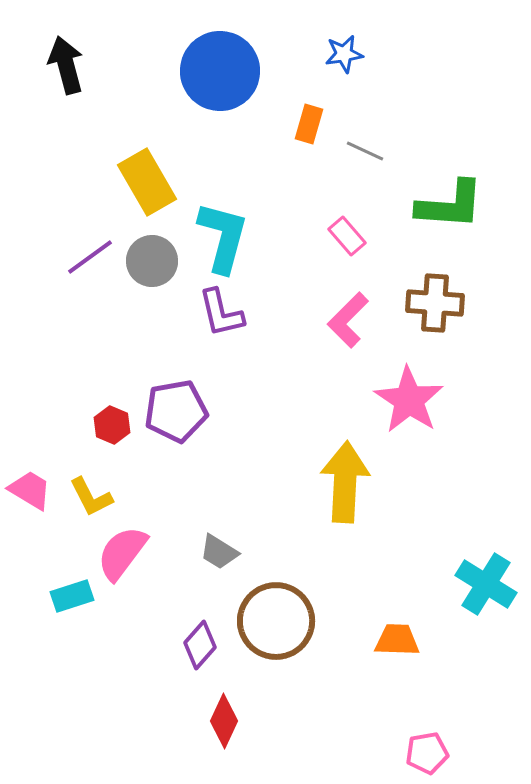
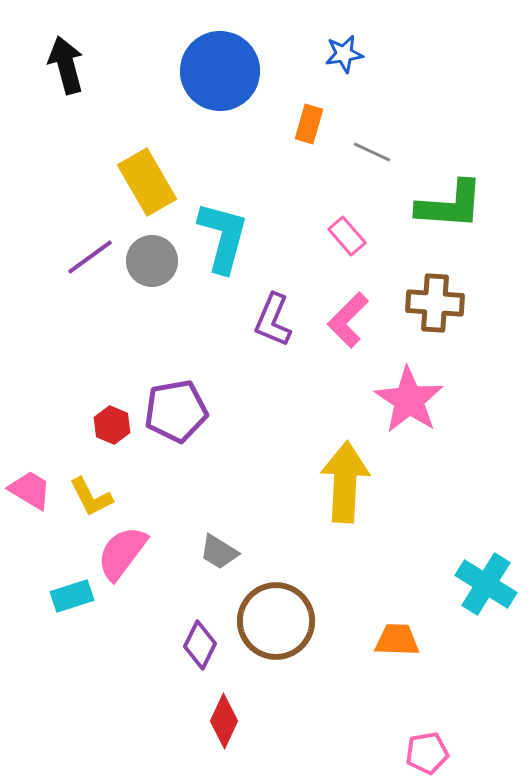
gray line: moved 7 px right, 1 px down
purple L-shape: moved 52 px right, 7 px down; rotated 36 degrees clockwise
purple diamond: rotated 15 degrees counterclockwise
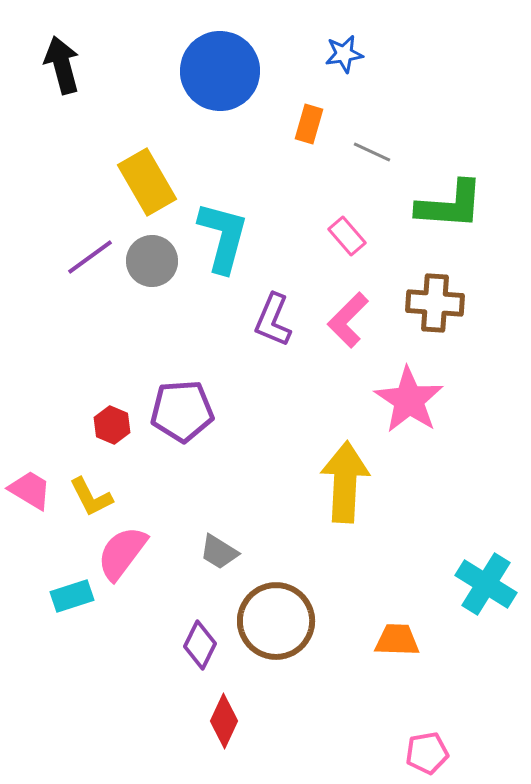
black arrow: moved 4 px left
purple pentagon: moved 6 px right; rotated 6 degrees clockwise
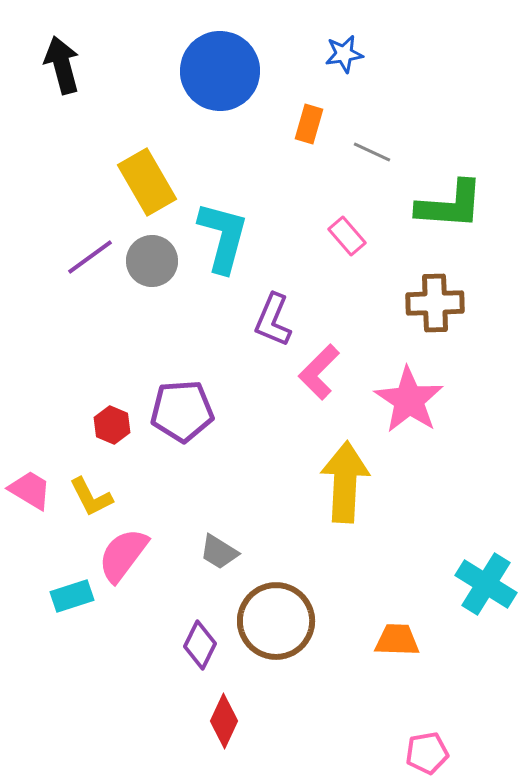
brown cross: rotated 6 degrees counterclockwise
pink L-shape: moved 29 px left, 52 px down
pink semicircle: moved 1 px right, 2 px down
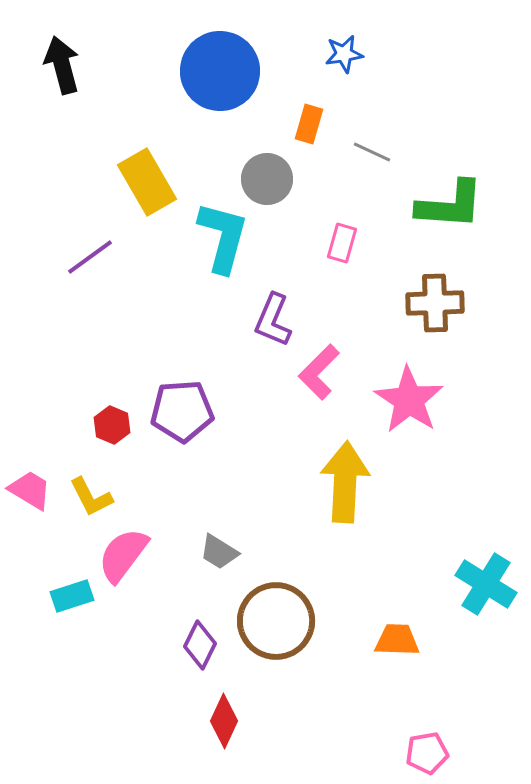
pink rectangle: moved 5 px left, 7 px down; rotated 57 degrees clockwise
gray circle: moved 115 px right, 82 px up
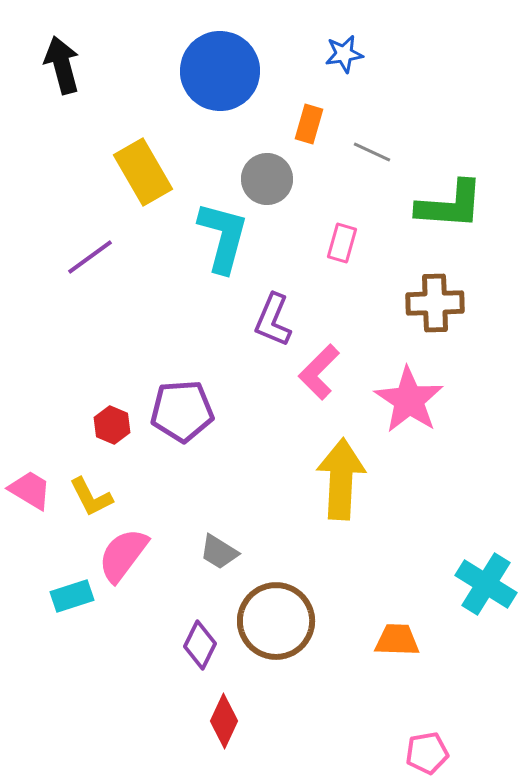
yellow rectangle: moved 4 px left, 10 px up
yellow arrow: moved 4 px left, 3 px up
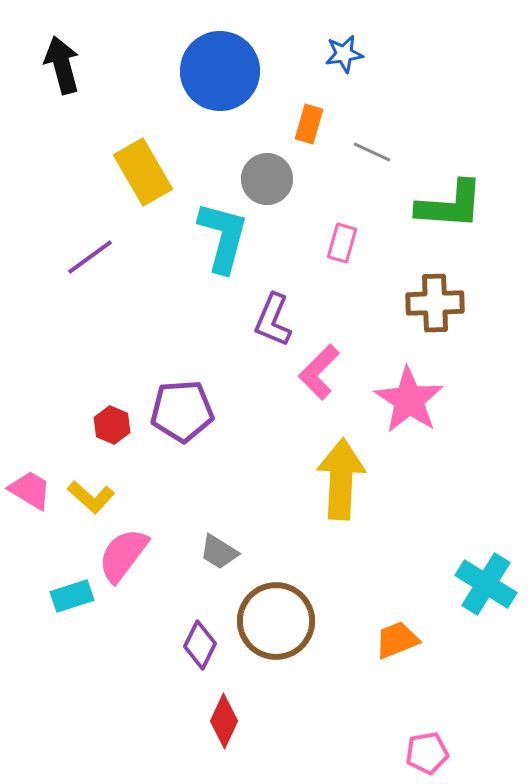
yellow L-shape: rotated 21 degrees counterclockwise
orange trapezoid: rotated 24 degrees counterclockwise
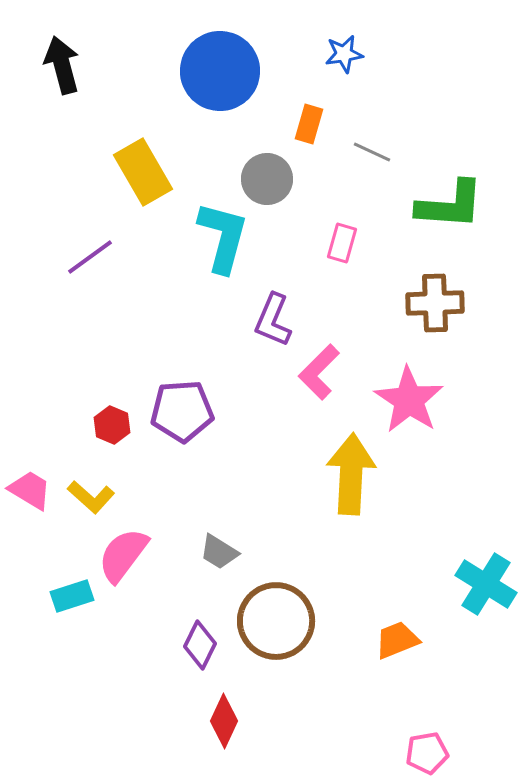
yellow arrow: moved 10 px right, 5 px up
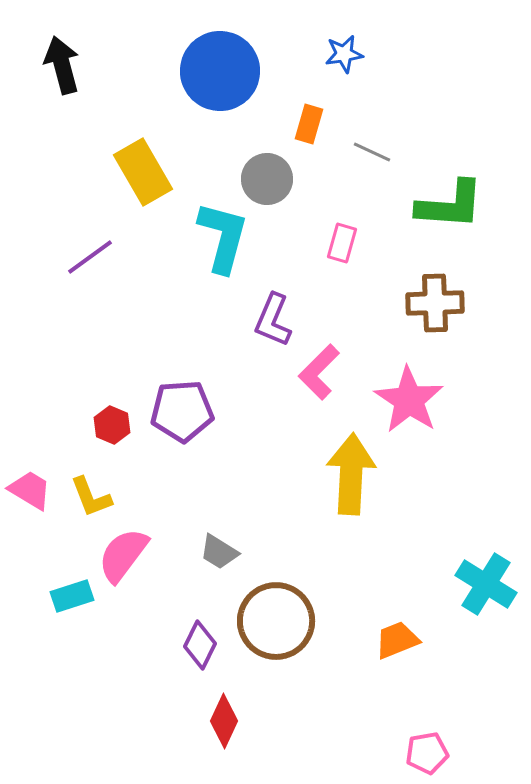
yellow L-shape: rotated 27 degrees clockwise
